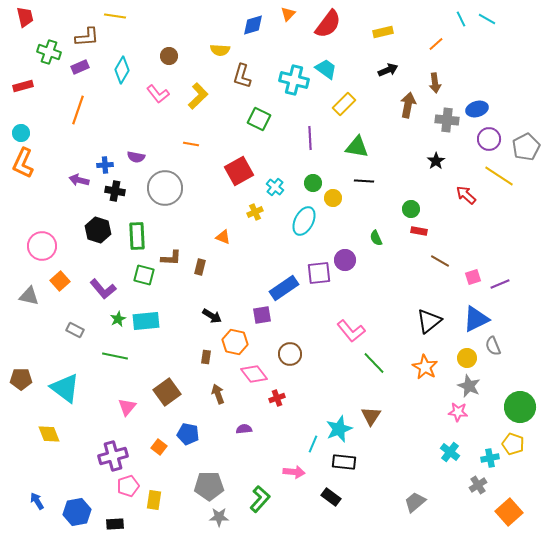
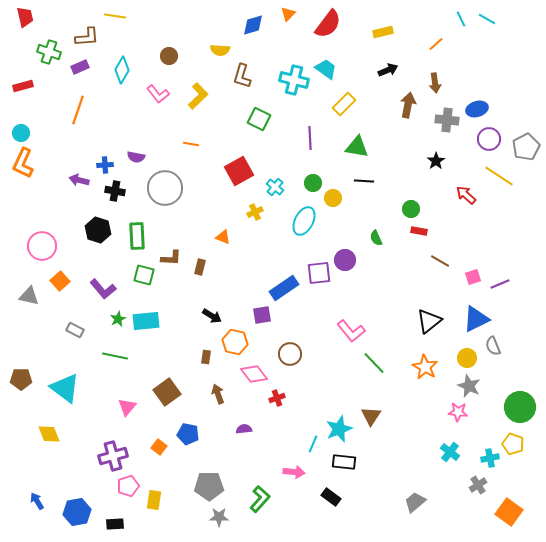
orange square at (509, 512): rotated 12 degrees counterclockwise
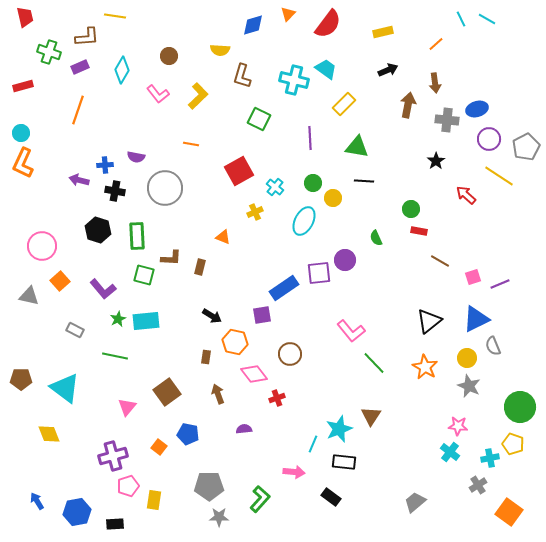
pink star at (458, 412): moved 14 px down
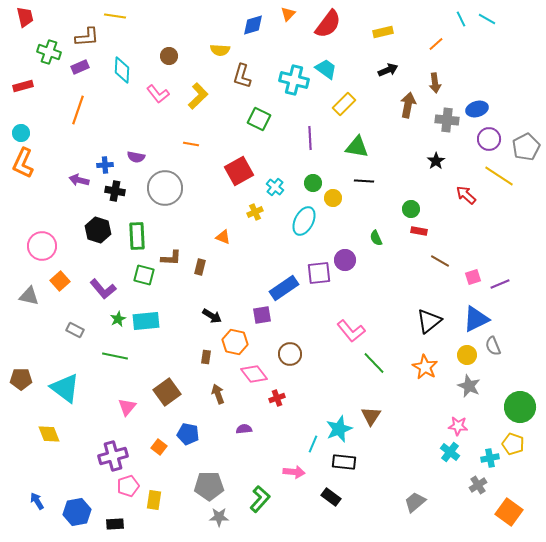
cyan diamond at (122, 70): rotated 28 degrees counterclockwise
yellow circle at (467, 358): moved 3 px up
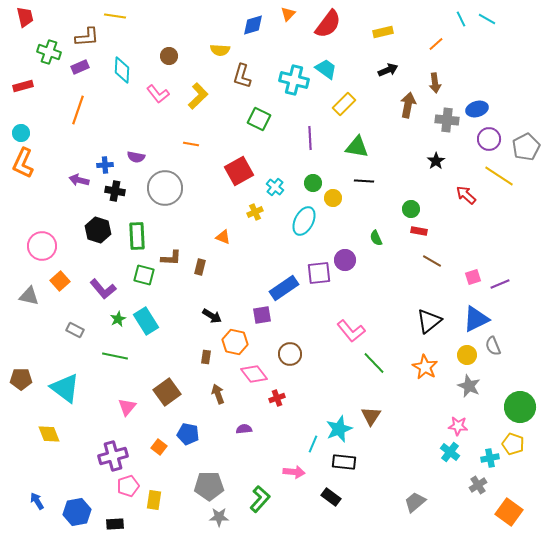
brown line at (440, 261): moved 8 px left
cyan rectangle at (146, 321): rotated 64 degrees clockwise
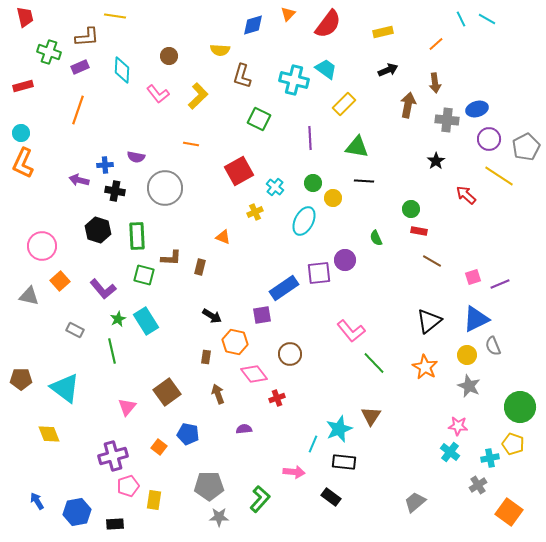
green line at (115, 356): moved 3 px left, 5 px up; rotated 65 degrees clockwise
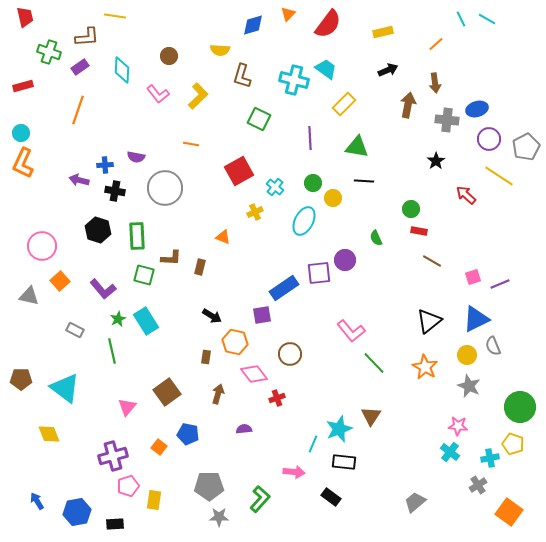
purple rectangle at (80, 67): rotated 12 degrees counterclockwise
brown arrow at (218, 394): rotated 36 degrees clockwise
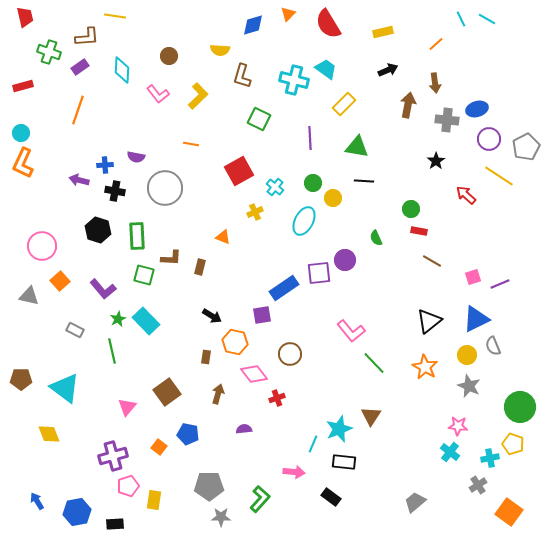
red semicircle at (328, 24): rotated 112 degrees clockwise
cyan rectangle at (146, 321): rotated 12 degrees counterclockwise
gray star at (219, 517): moved 2 px right
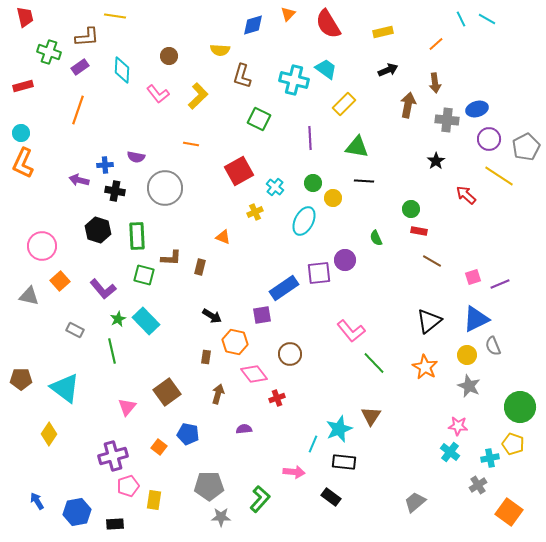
yellow diamond at (49, 434): rotated 55 degrees clockwise
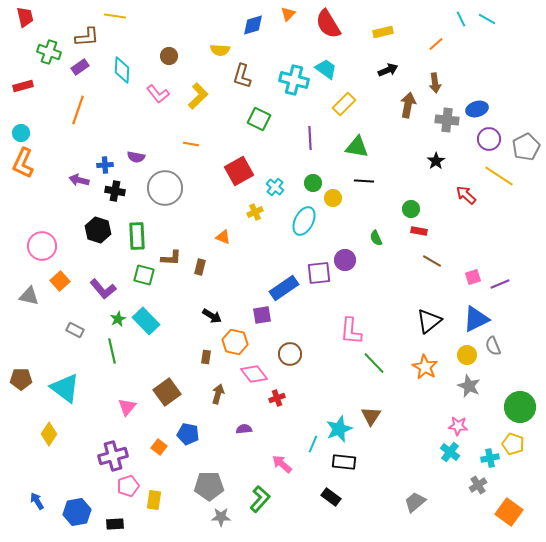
pink L-shape at (351, 331): rotated 44 degrees clockwise
pink arrow at (294, 472): moved 12 px left, 8 px up; rotated 145 degrees counterclockwise
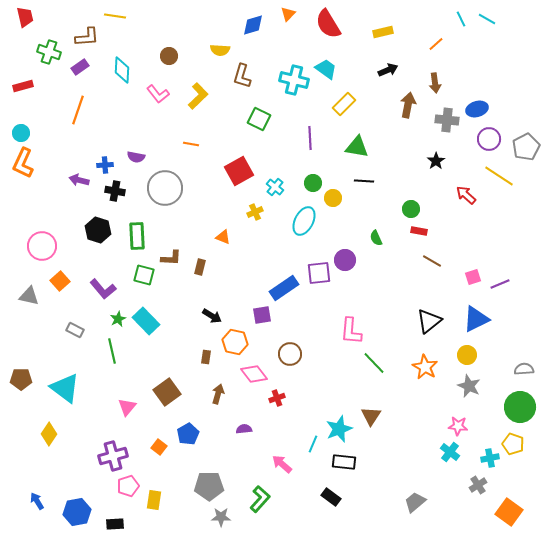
gray semicircle at (493, 346): moved 31 px right, 23 px down; rotated 108 degrees clockwise
blue pentagon at (188, 434): rotated 30 degrees clockwise
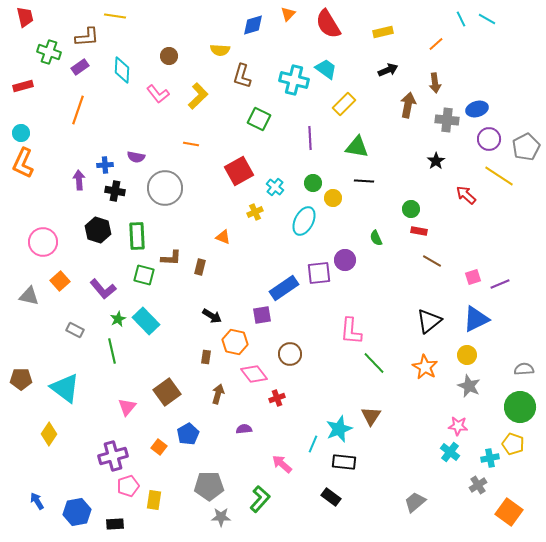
purple arrow at (79, 180): rotated 72 degrees clockwise
pink circle at (42, 246): moved 1 px right, 4 px up
